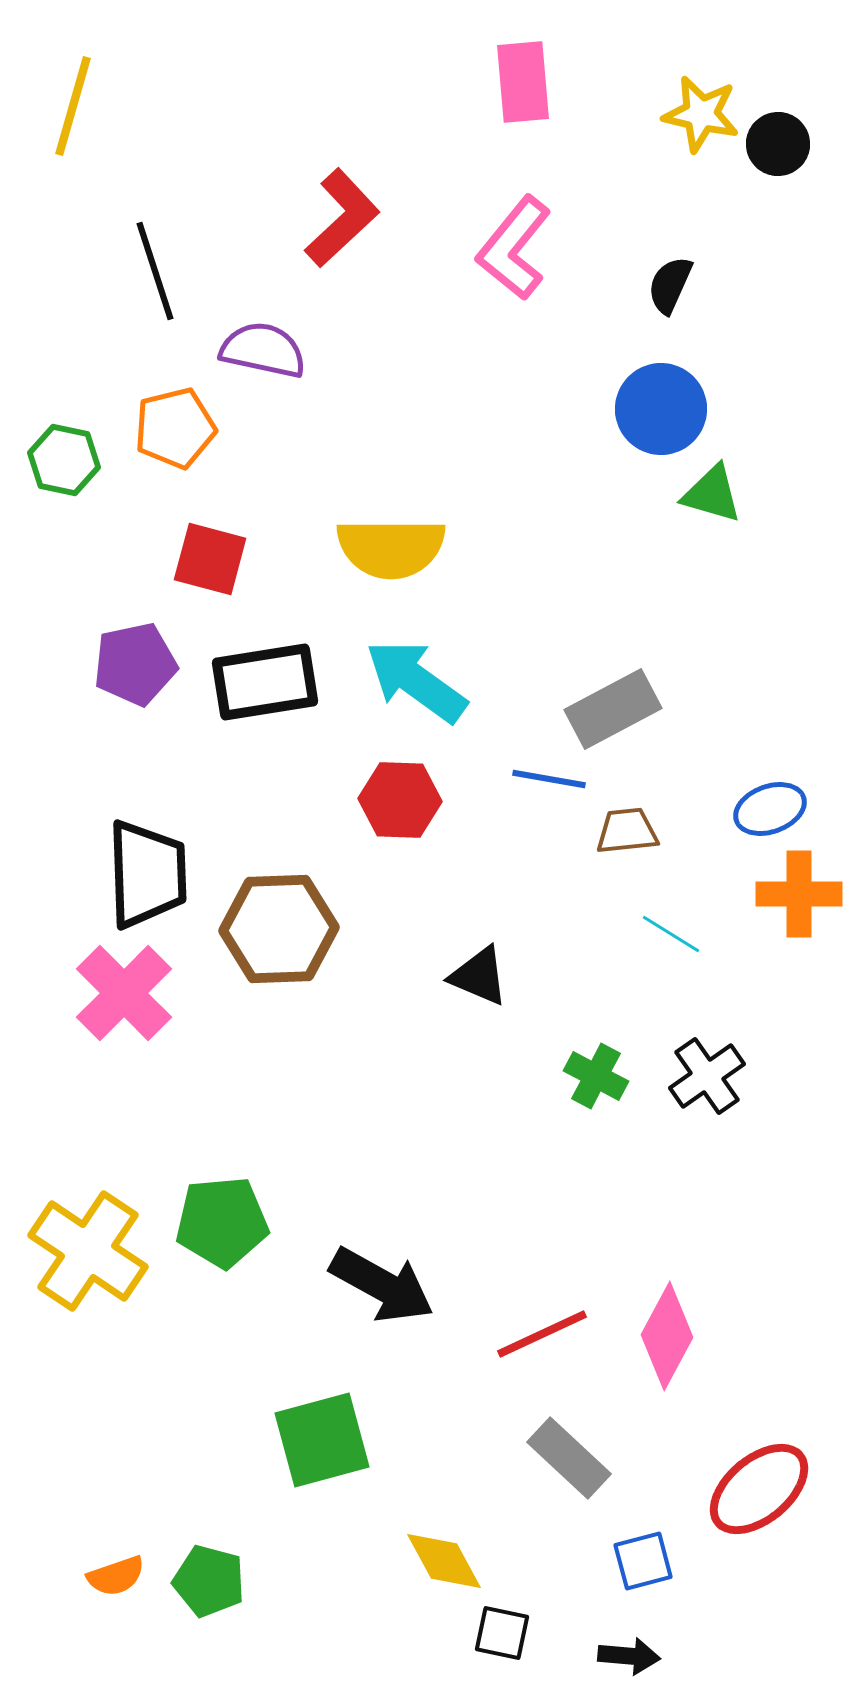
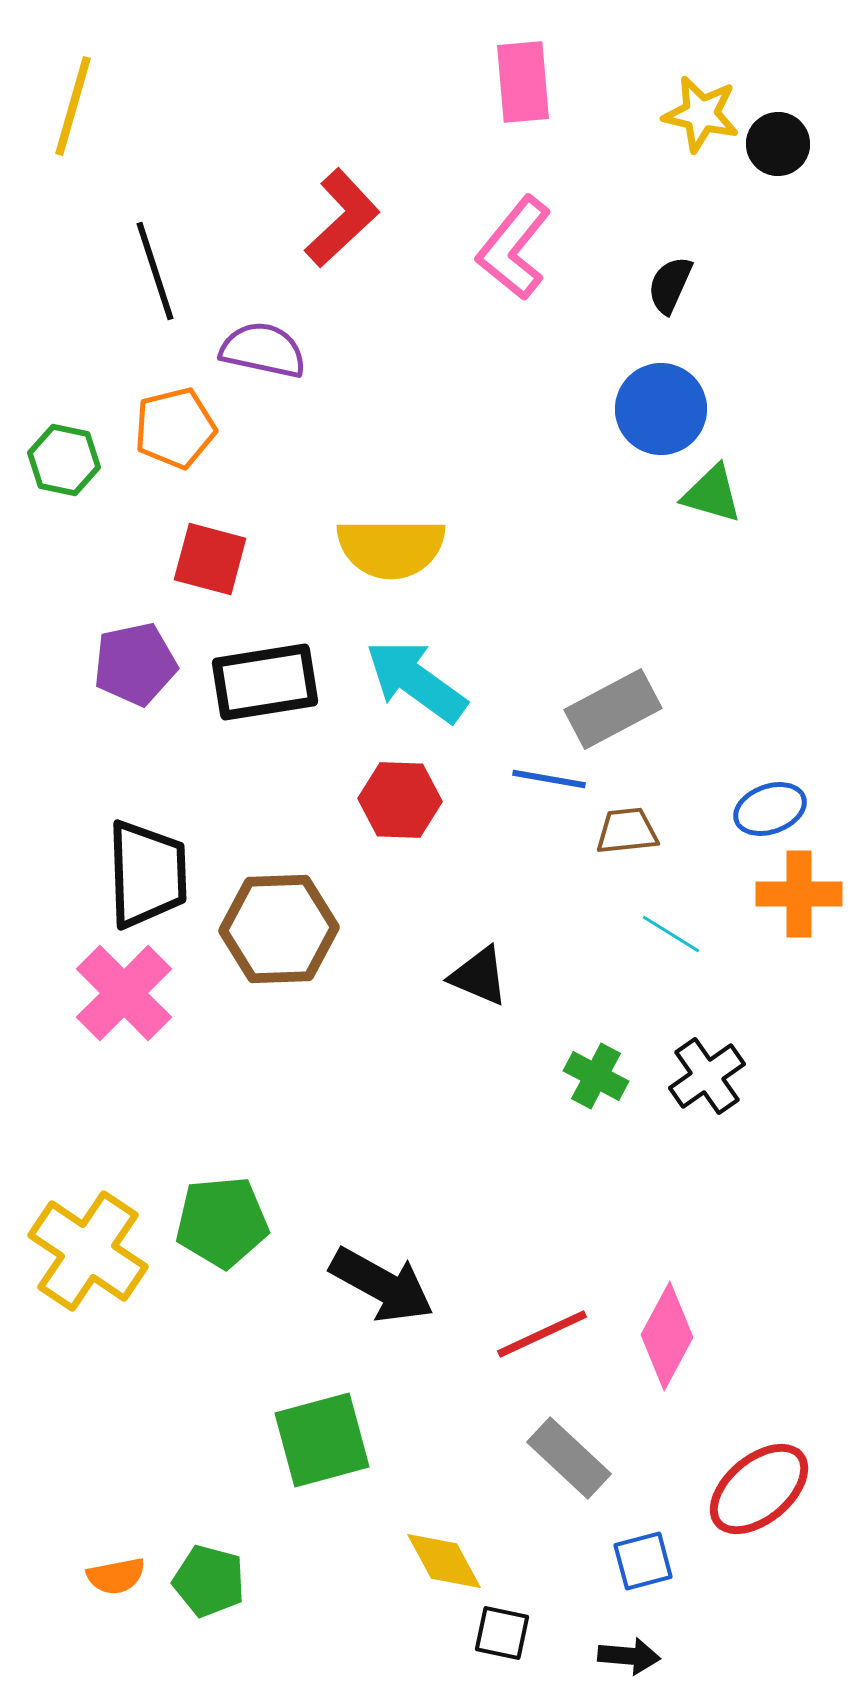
orange semicircle at (116, 1576): rotated 8 degrees clockwise
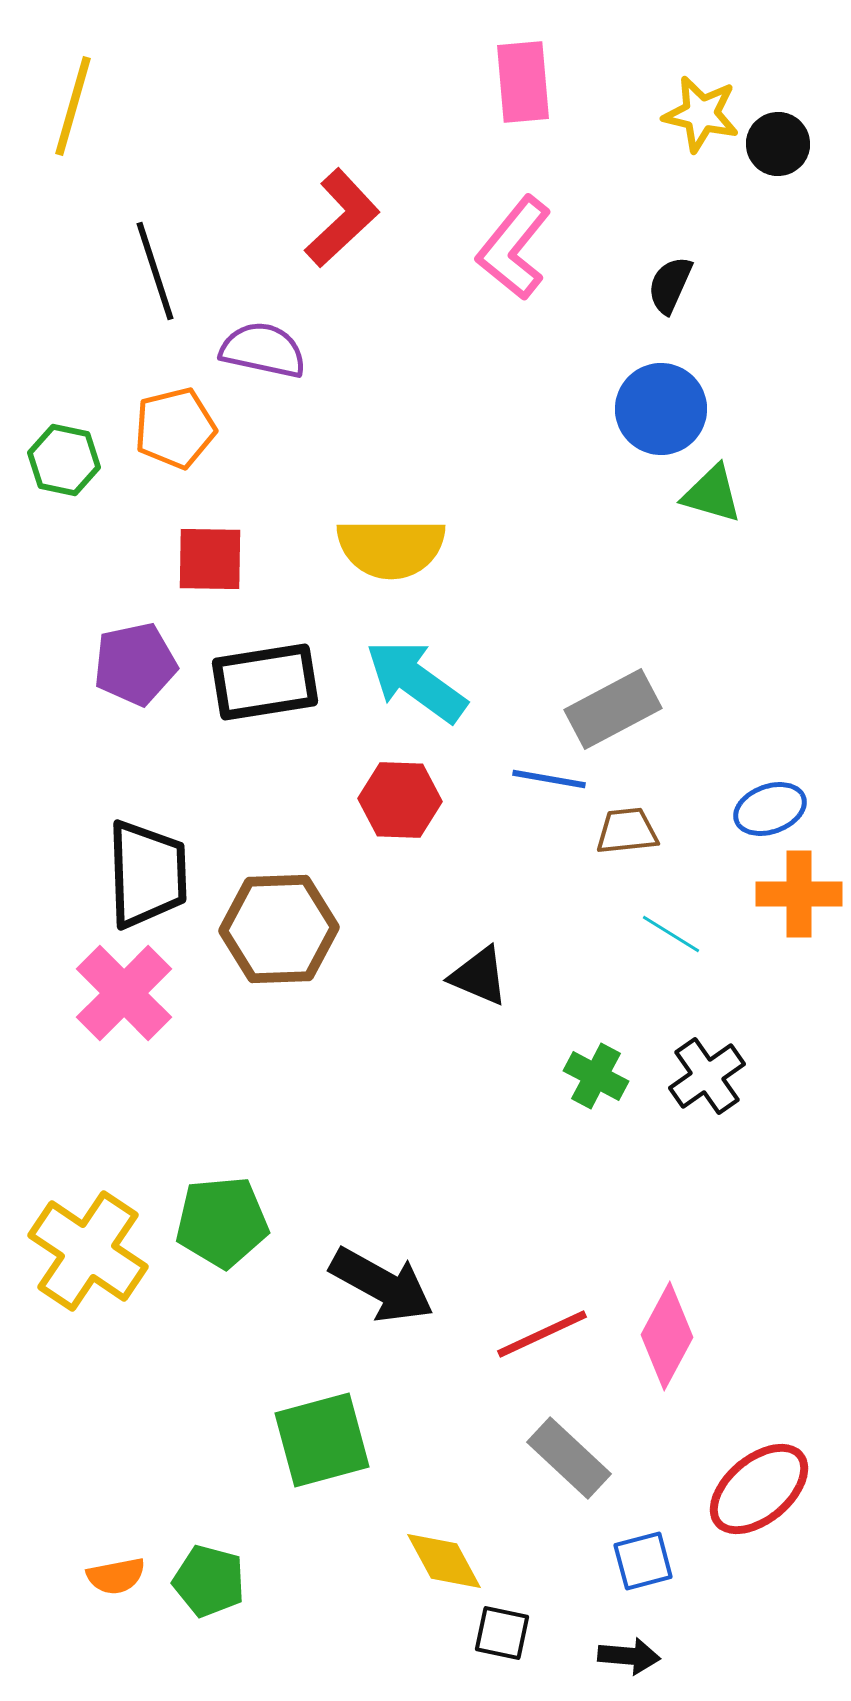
red square at (210, 559): rotated 14 degrees counterclockwise
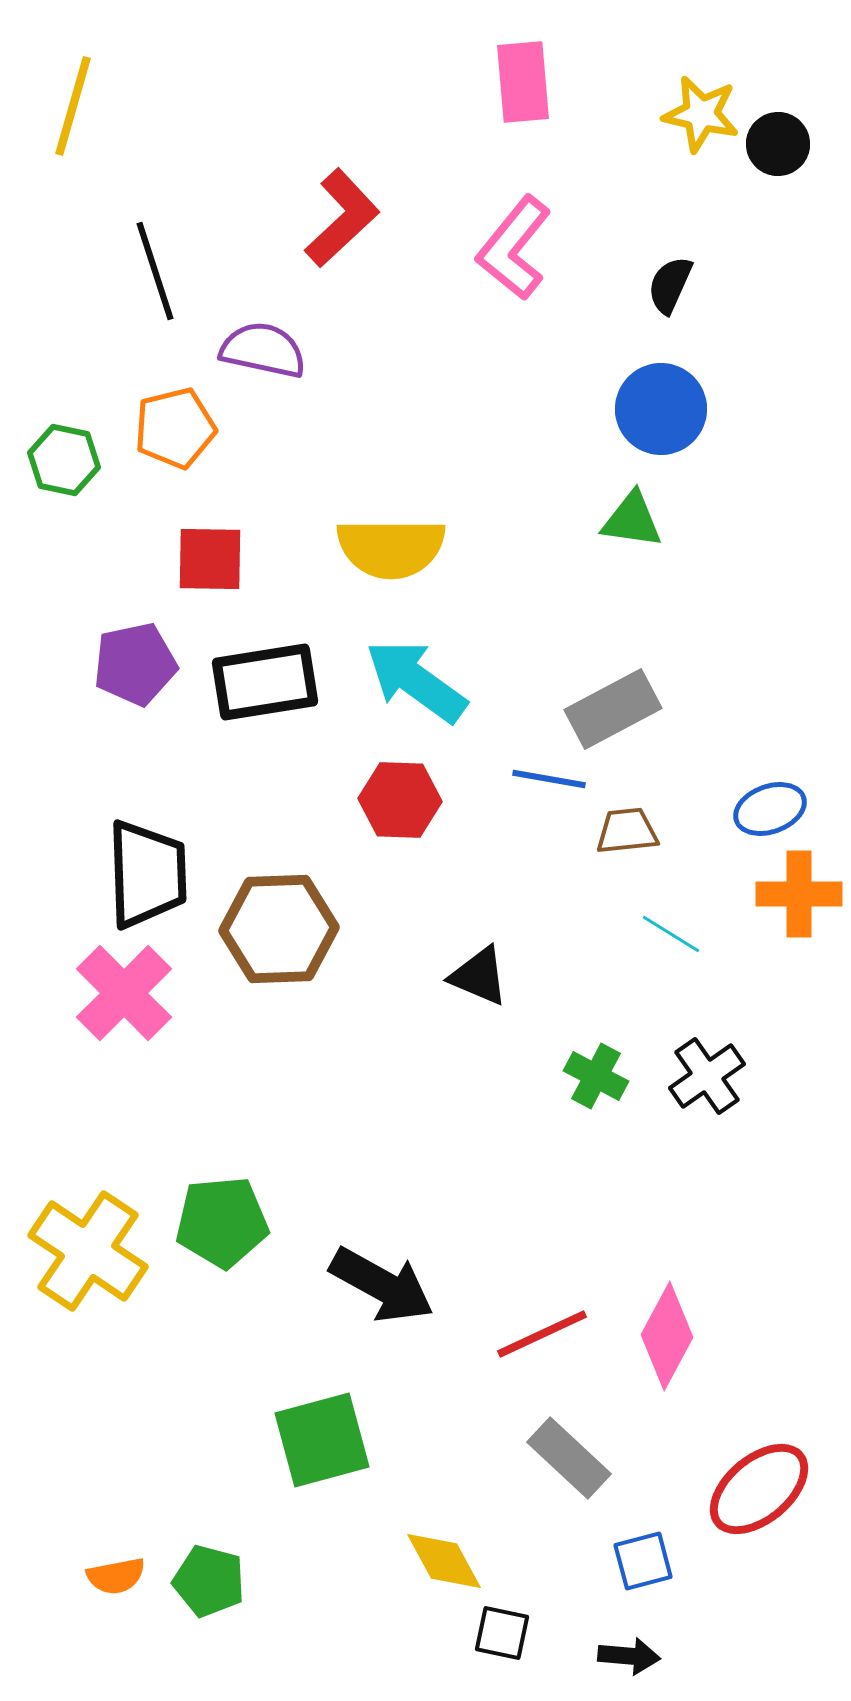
green triangle at (712, 494): moved 80 px left, 26 px down; rotated 8 degrees counterclockwise
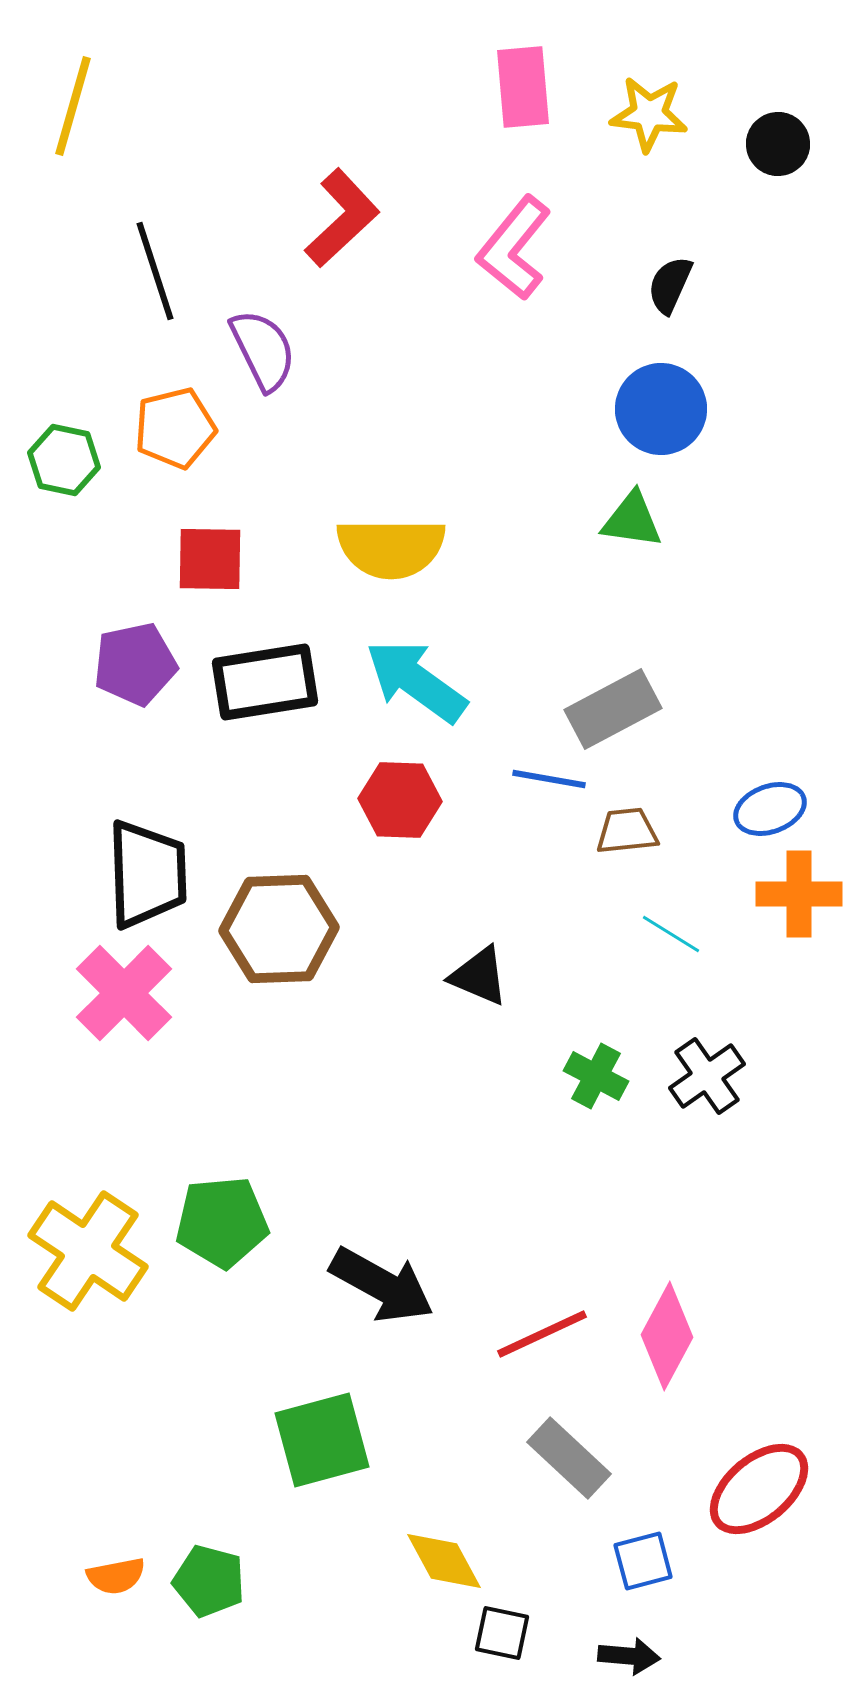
pink rectangle at (523, 82): moved 5 px down
yellow star at (701, 114): moved 52 px left; rotated 6 degrees counterclockwise
purple semicircle at (263, 350): rotated 52 degrees clockwise
